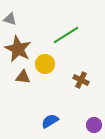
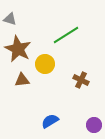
brown triangle: moved 1 px left, 3 px down; rotated 14 degrees counterclockwise
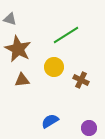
yellow circle: moved 9 px right, 3 px down
purple circle: moved 5 px left, 3 px down
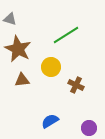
yellow circle: moved 3 px left
brown cross: moved 5 px left, 5 px down
